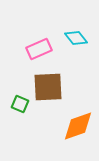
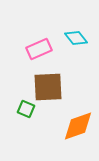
green square: moved 6 px right, 5 px down
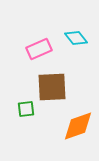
brown square: moved 4 px right
green square: rotated 30 degrees counterclockwise
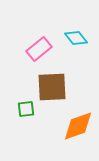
pink rectangle: rotated 15 degrees counterclockwise
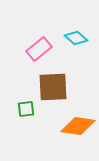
cyan diamond: rotated 10 degrees counterclockwise
brown square: moved 1 px right
orange diamond: rotated 28 degrees clockwise
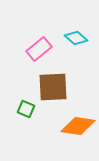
green square: rotated 30 degrees clockwise
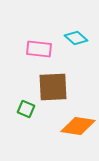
pink rectangle: rotated 45 degrees clockwise
